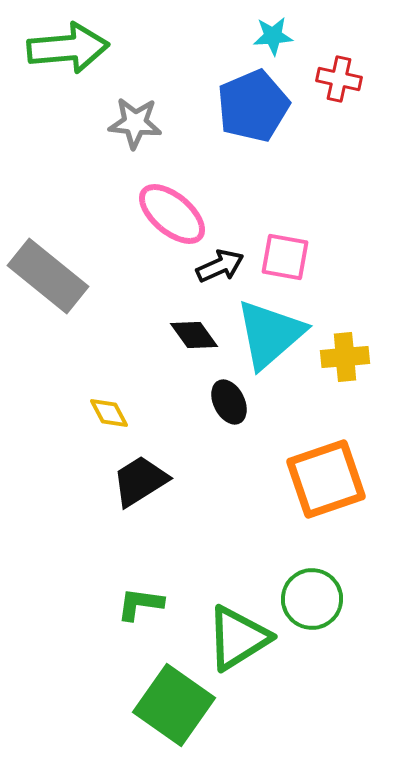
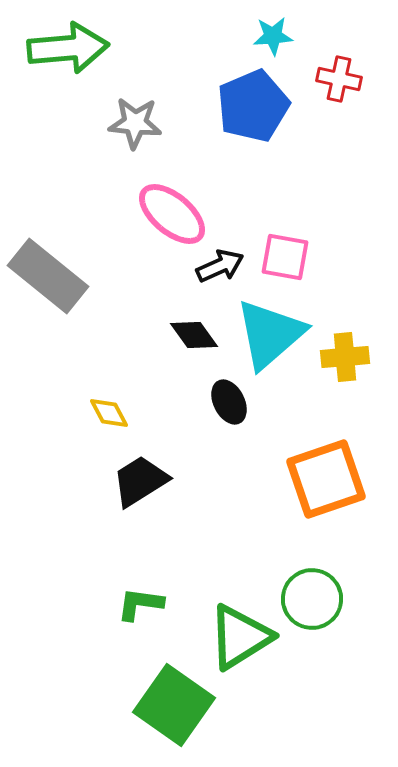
green triangle: moved 2 px right, 1 px up
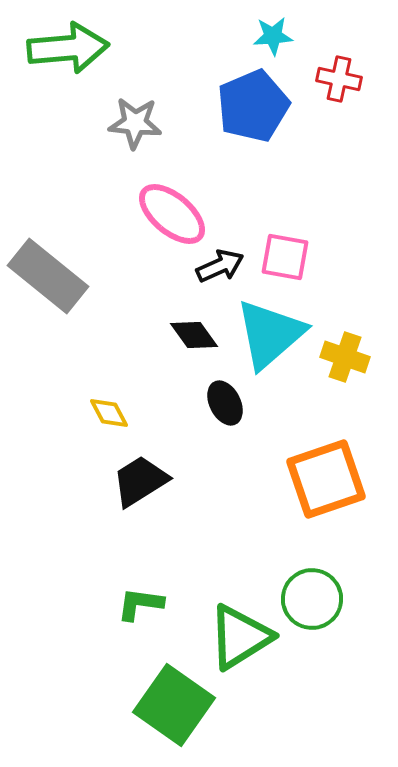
yellow cross: rotated 24 degrees clockwise
black ellipse: moved 4 px left, 1 px down
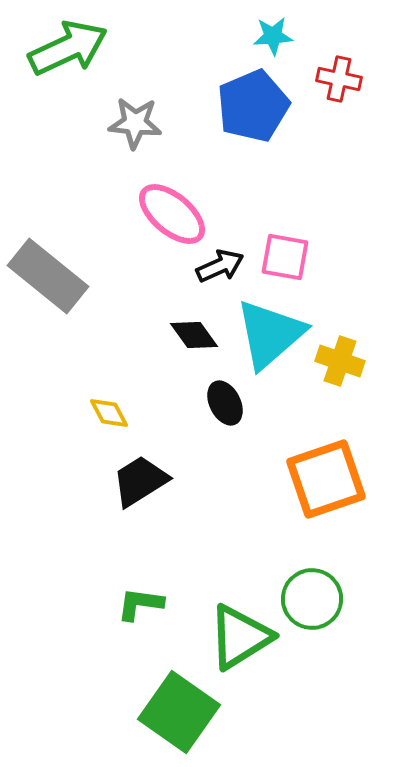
green arrow: rotated 20 degrees counterclockwise
yellow cross: moved 5 px left, 4 px down
green square: moved 5 px right, 7 px down
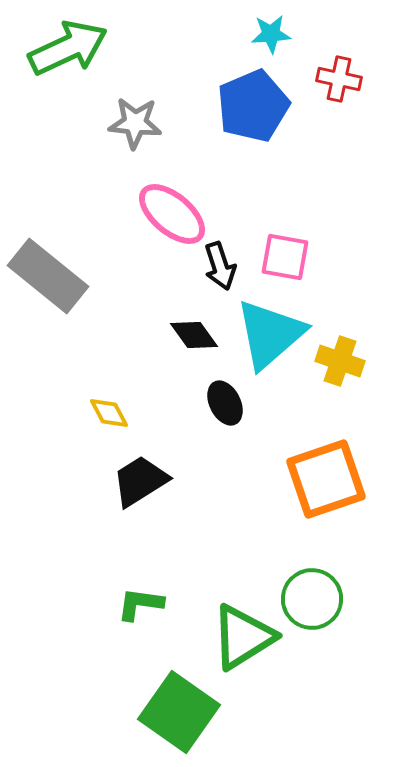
cyan star: moved 2 px left, 2 px up
black arrow: rotated 96 degrees clockwise
green triangle: moved 3 px right
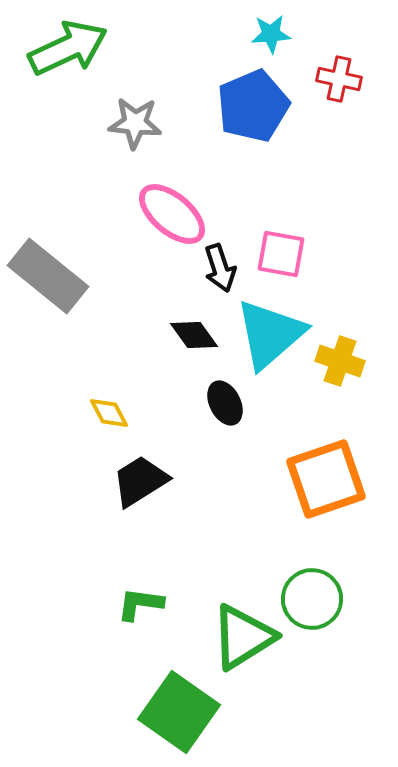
pink square: moved 4 px left, 3 px up
black arrow: moved 2 px down
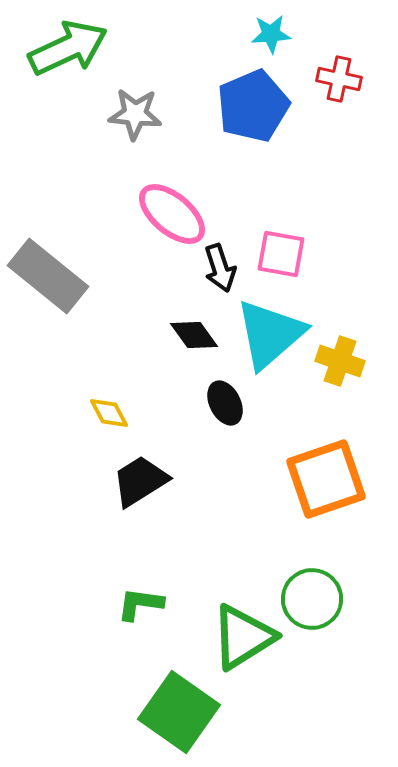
gray star: moved 9 px up
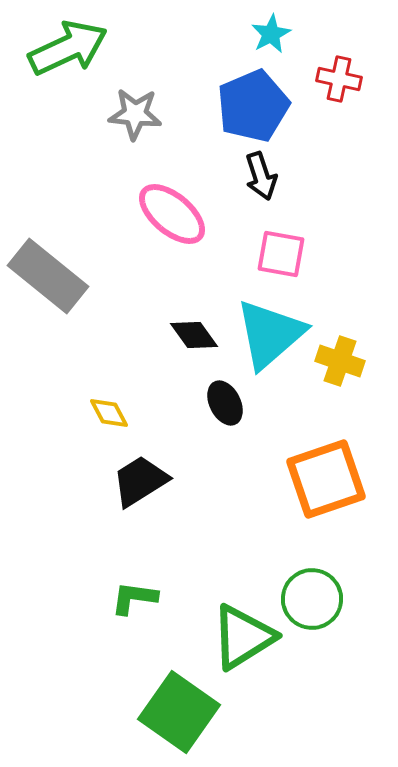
cyan star: rotated 24 degrees counterclockwise
black arrow: moved 41 px right, 92 px up
green L-shape: moved 6 px left, 6 px up
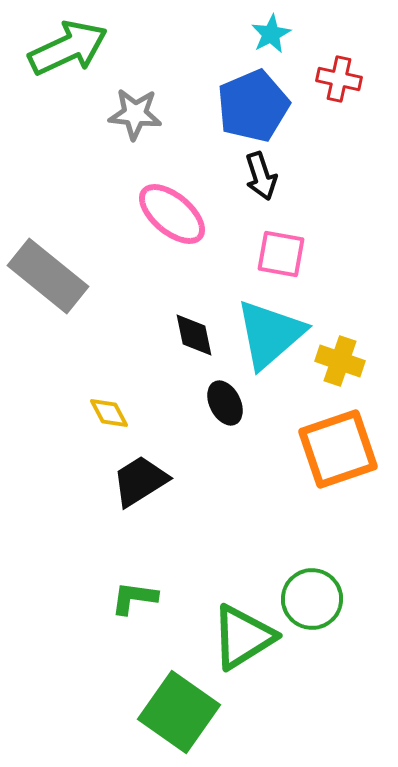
black diamond: rotated 24 degrees clockwise
orange square: moved 12 px right, 30 px up
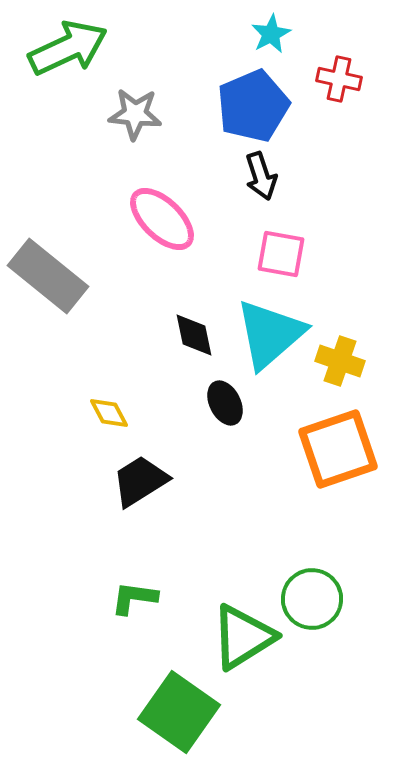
pink ellipse: moved 10 px left, 5 px down; rotated 4 degrees clockwise
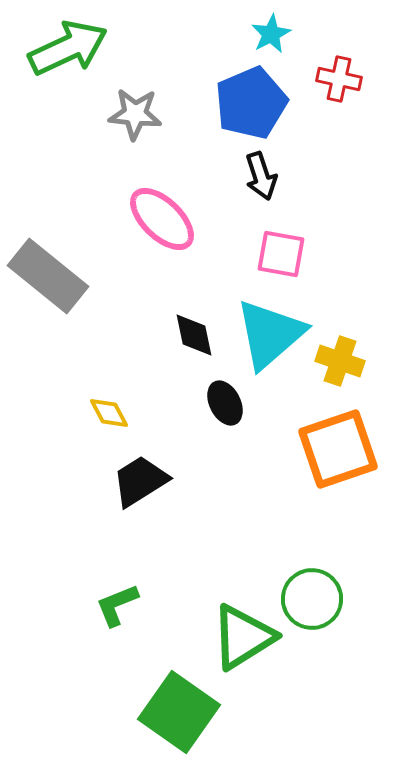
blue pentagon: moved 2 px left, 3 px up
green L-shape: moved 17 px left, 7 px down; rotated 30 degrees counterclockwise
